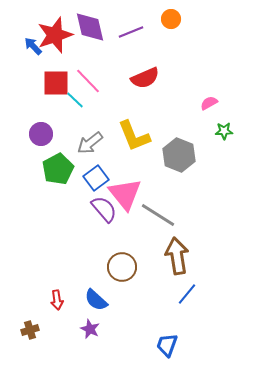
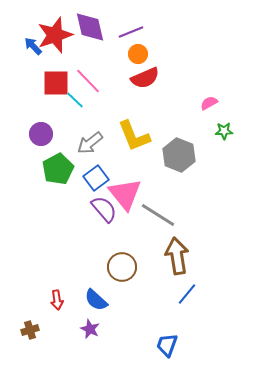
orange circle: moved 33 px left, 35 px down
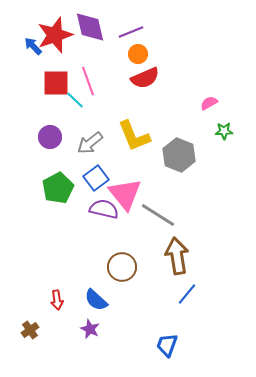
pink line: rotated 24 degrees clockwise
purple circle: moved 9 px right, 3 px down
green pentagon: moved 19 px down
purple semicircle: rotated 36 degrees counterclockwise
brown cross: rotated 18 degrees counterclockwise
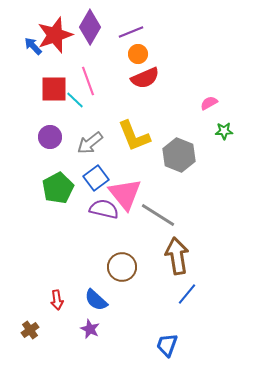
purple diamond: rotated 44 degrees clockwise
red square: moved 2 px left, 6 px down
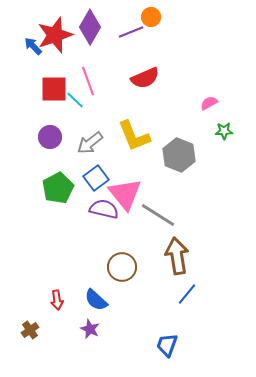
orange circle: moved 13 px right, 37 px up
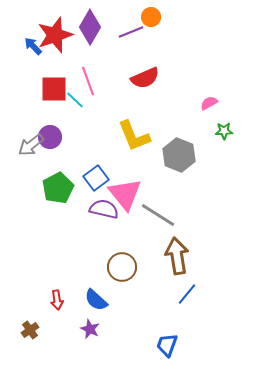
gray arrow: moved 59 px left, 2 px down
